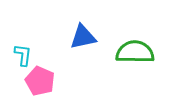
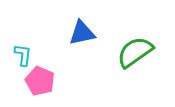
blue triangle: moved 1 px left, 4 px up
green semicircle: rotated 36 degrees counterclockwise
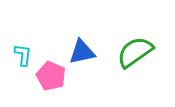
blue triangle: moved 19 px down
pink pentagon: moved 11 px right, 5 px up
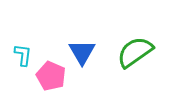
blue triangle: rotated 48 degrees counterclockwise
